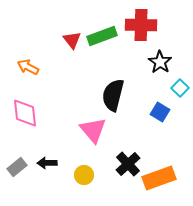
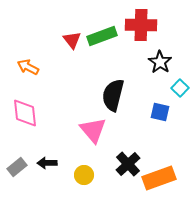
blue square: rotated 18 degrees counterclockwise
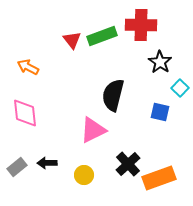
pink triangle: rotated 44 degrees clockwise
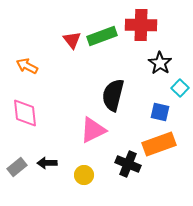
black star: moved 1 px down
orange arrow: moved 1 px left, 1 px up
black cross: rotated 25 degrees counterclockwise
orange rectangle: moved 34 px up
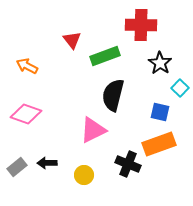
green rectangle: moved 3 px right, 20 px down
pink diamond: moved 1 px right, 1 px down; rotated 64 degrees counterclockwise
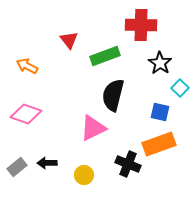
red triangle: moved 3 px left
pink triangle: moved 2 px up
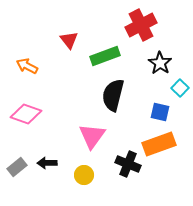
red cross: rotated 28 degrees counterclockwise
pink triangle: moved 1 px left, 8 px down; rotated 28 degrees counterclockwise
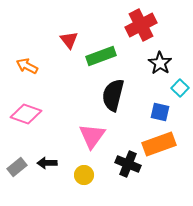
green rectangle: moved 4 px left
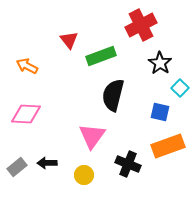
pink diamond: rotated 16 degrees counterclockwise
orange rectangle: moved 9 px right, 2 px down
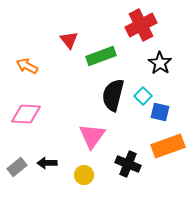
cyan square: moved 37 px left, 8 px down
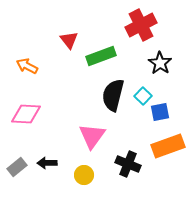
blue square: rotated 24 degrees counterclockwise
